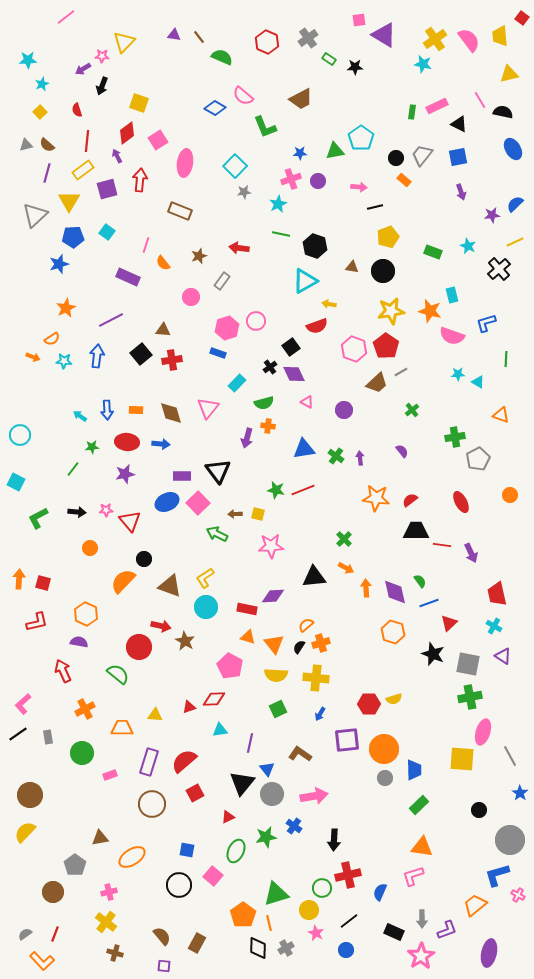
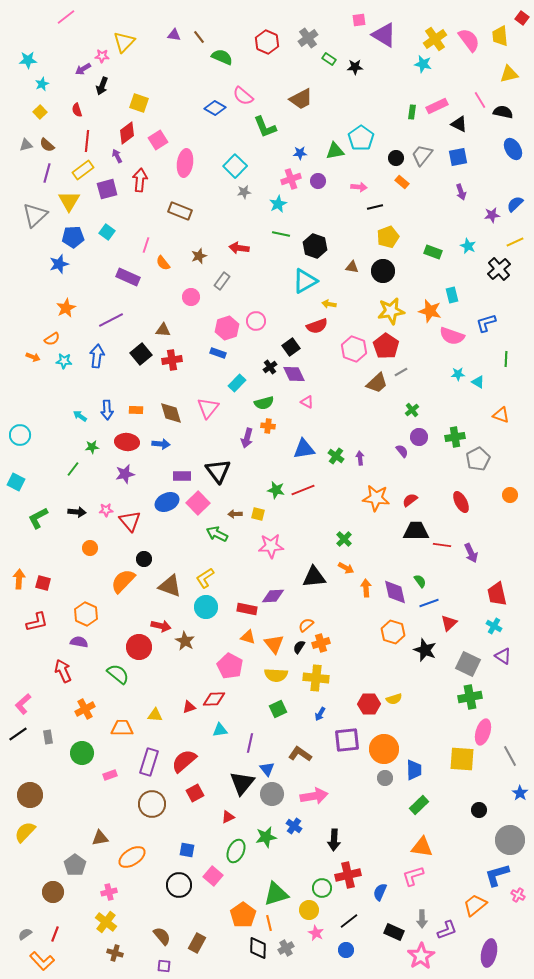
orange rectangle at (404, 180): moved 2 px left, 2 px down
purple circle at (344, 410): moved 75 px right, 27 px down
black star at (433, 654): moved 8 px left, 4 px up
gray square at (468, 664): rotated 15 degrees clockwise
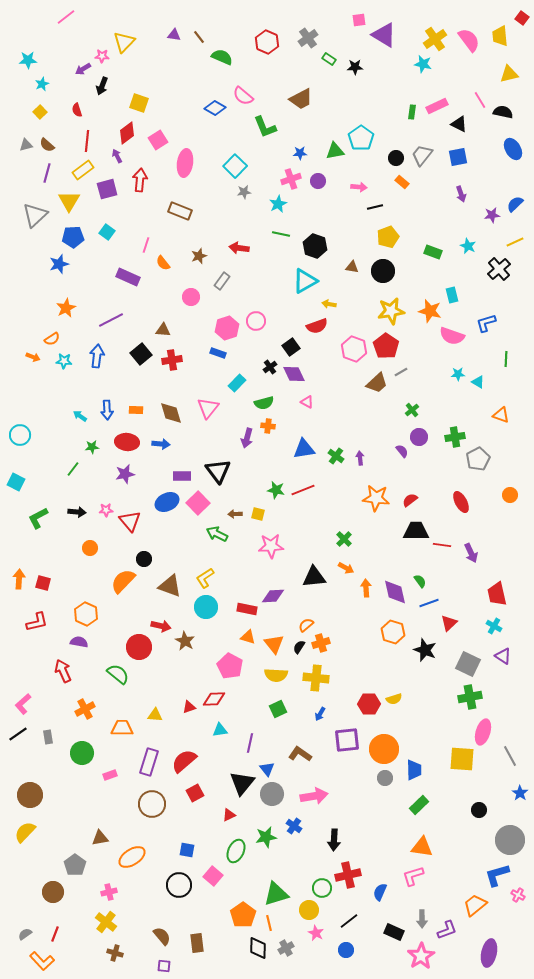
purple arrow at (461, 192): moved 2 px down
red triangle at (228, 817): moved 1 px right, 2 px up
brown rectangle at (197, 943): rotated 36 degrees counterclockwise
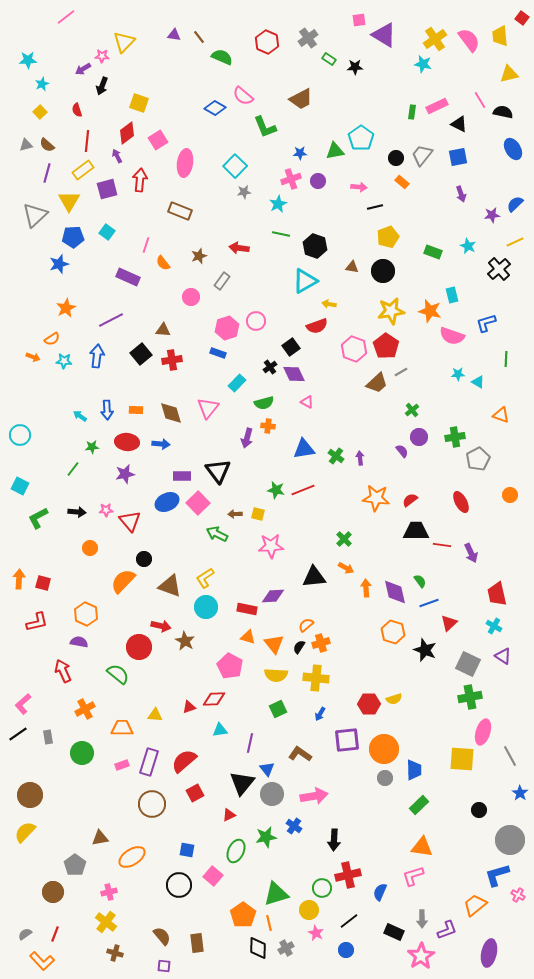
cyan square at (16, 482): moved 4 px right, 4 px down
pink rectangle at (110, 775): moved 12 px right, 10 px up
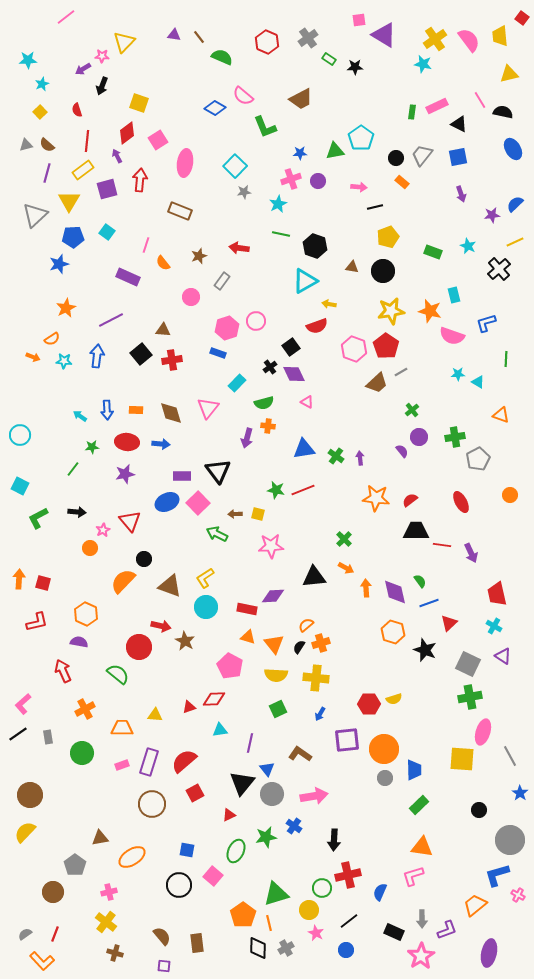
cyan rectangle at (452, 295): moved 2 px right
pink star at (106, 510): moved 3 px left, 20 px down; rotated 24 degrees counterclockwise
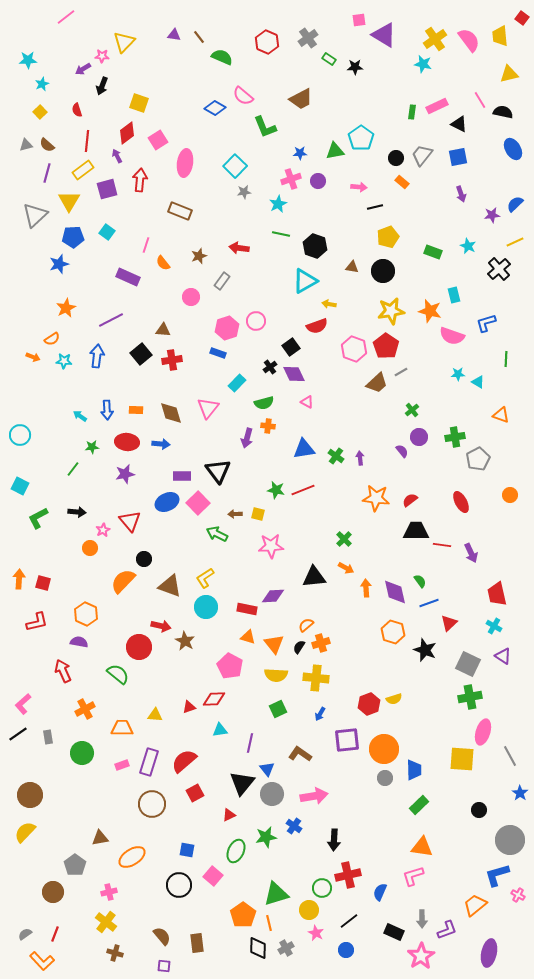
red hexagon at (369, 704): rotated 20 degrees counterclockwise
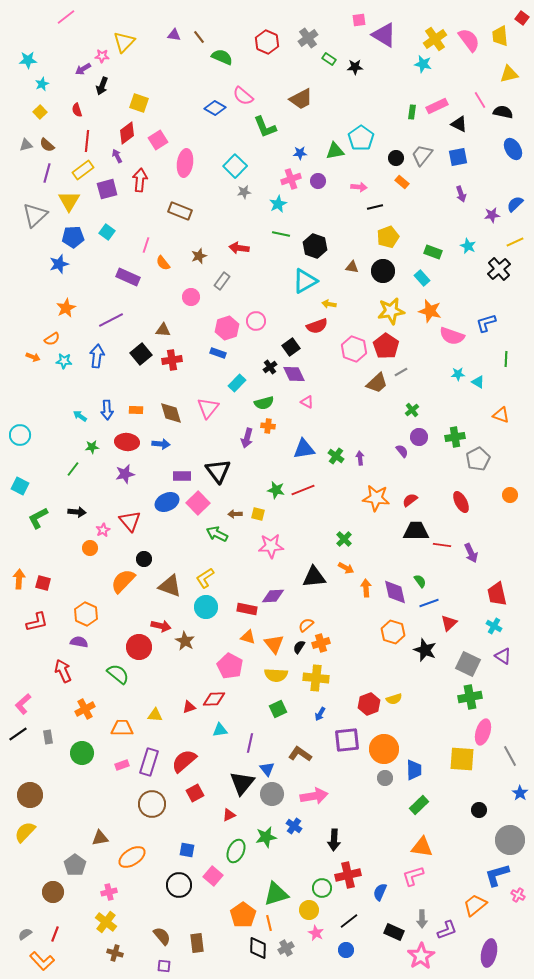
cyan rectangle at (454, 295): moved 32 px left, 17 px up; rotated 28 degrees counterclockwise
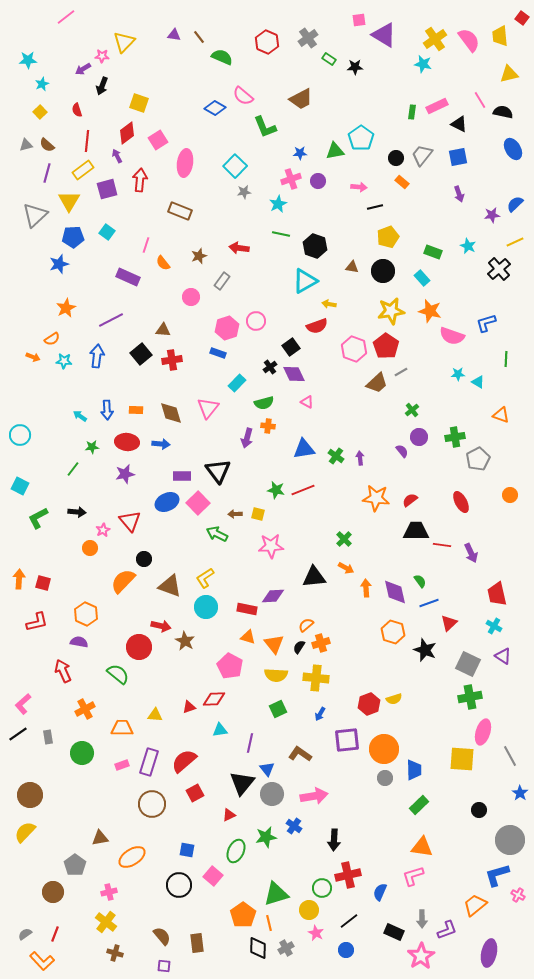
purple arrow at (461, 194): moved 2 px left
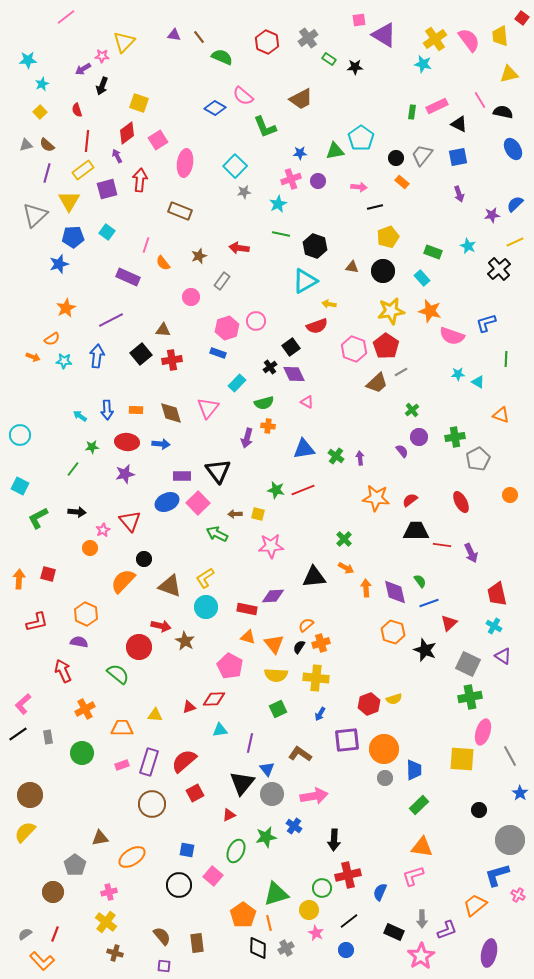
red square at (43, 583): moved 5 px right, 9 px up
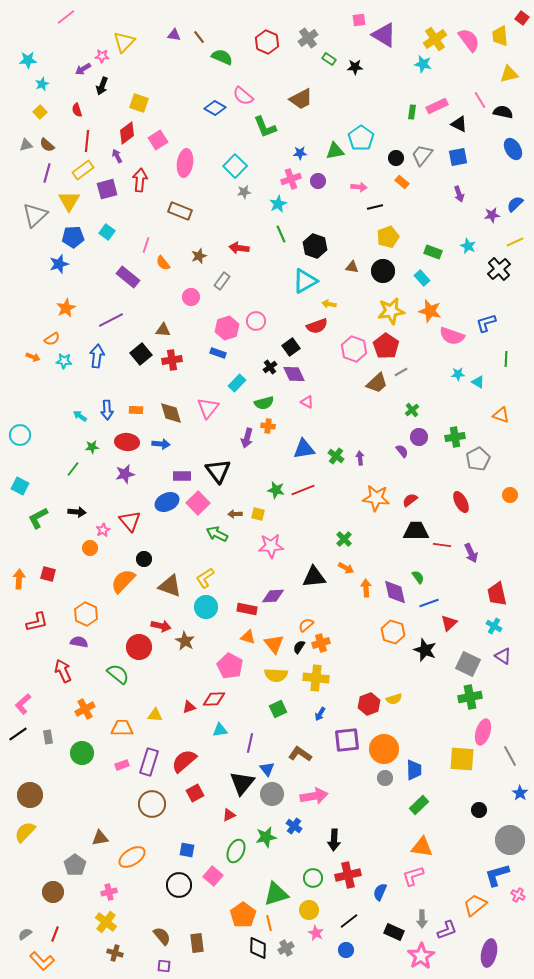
green line at (281, 234): rotated 54 degrees clockwise
purple rectangle at (128, 277): rotated 15 degrees clockwise
green semicircle at (420, 581): moved 2 px left, 4 px up
green circle at (322, 888): moved 9 px left, 10 px up
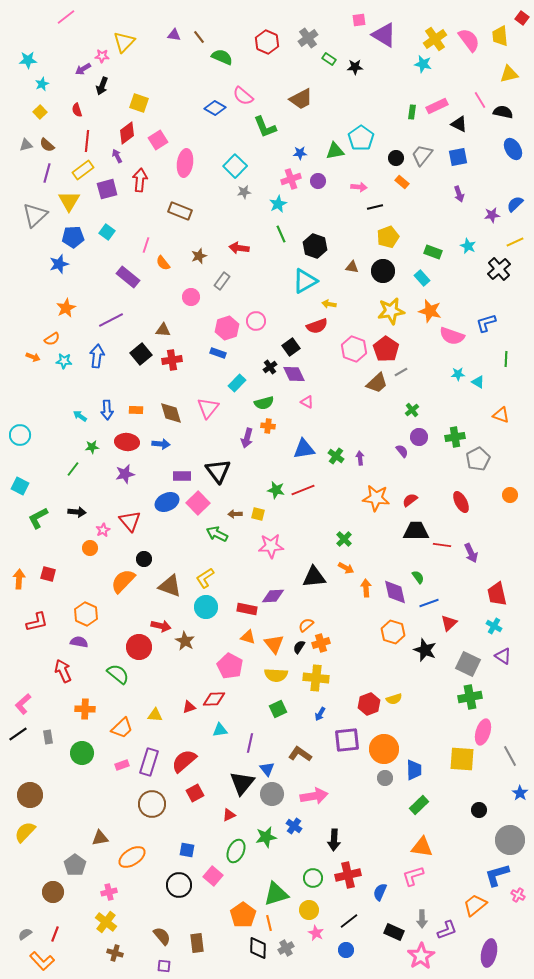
red pentagon at (386, 346): moved 3 px down
orange cross at (85, 709): rotated 30 degrees clockwise
orange trapezoid at (122, 728): rotated 135 degrees clockwise
